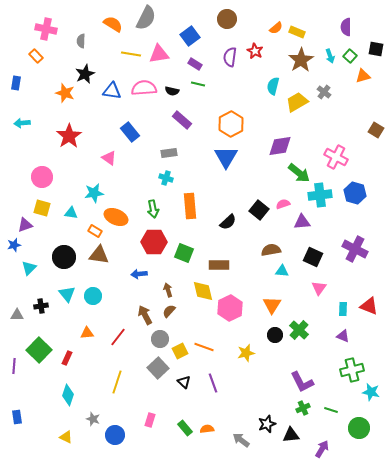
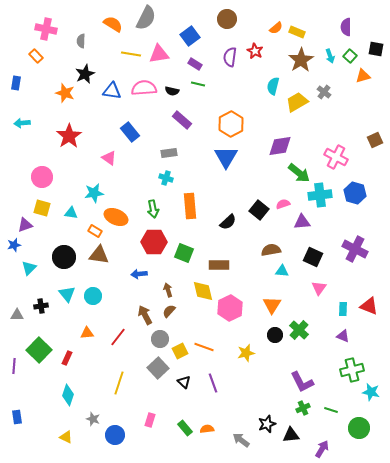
brown square at (376, 130): moved 1 px left, 10 px down; rotated 35 degrees clockwise
yellow line at (117, 382): moved 2 px right, 1 px down
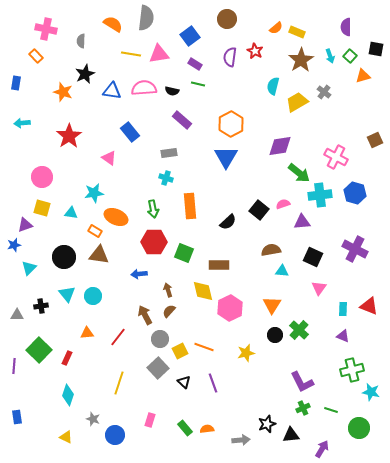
gray semicircle at (146, 18): rotated 20 degrees counterclockwise
orange star at (65, 93): moved 2 px left, 1 px up
gray arrow at (241, 440): rotated 138 degrees clockwise
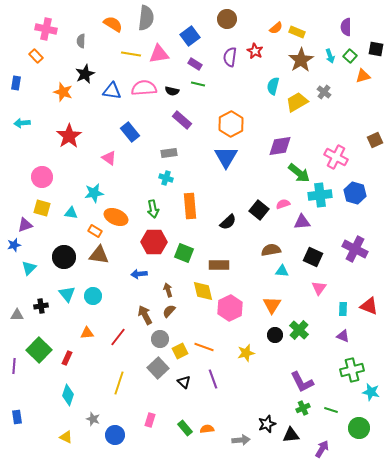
purple line at (213, 383): moved 4 px up
